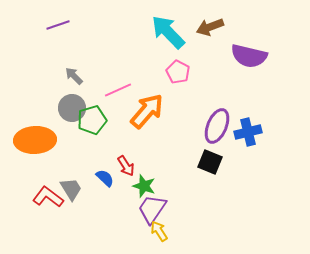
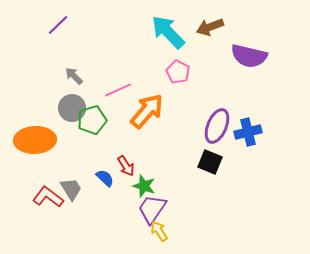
purple line: rotated 25 degrees counterclockwise
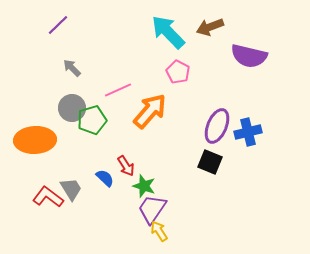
gray arrow: moved 2 px left, 8 px up
orange arrow: moved 3 px right
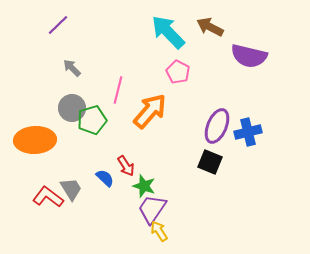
brown arrow: rotated 48 degrees clockwise
pink line: rotated 52 degrees counterclockwise
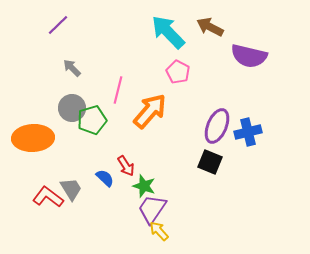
orange ellipse: moved 2 px left, 2 px up
yellow arrow: rotated 10 degrees counterclockwise
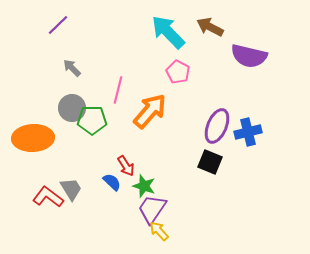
green pentagon: rotated 16 degrees clockwise
blue semicircle: moved 7 px right, 4 px down
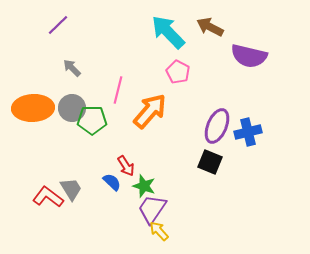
orange ellipse: moved 30 px up
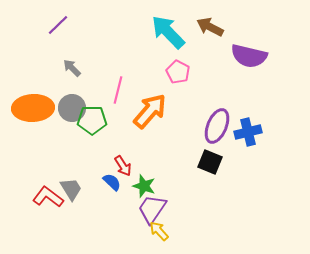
red arrow: moved 3 px left
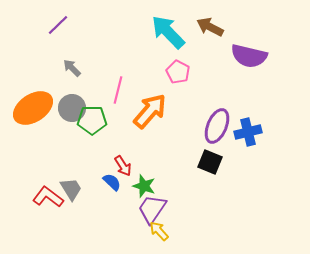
orange ellipse: rotated 30 degrees counterclockwise
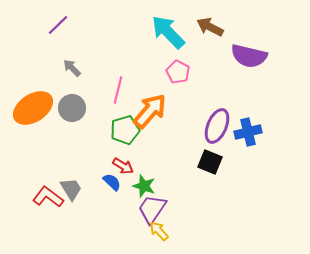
green pentagon: moved 33 px right, 10 px down; rotated 16 degrees counterclockwise
red arrow: rotated 25 degrees counterclockwise
